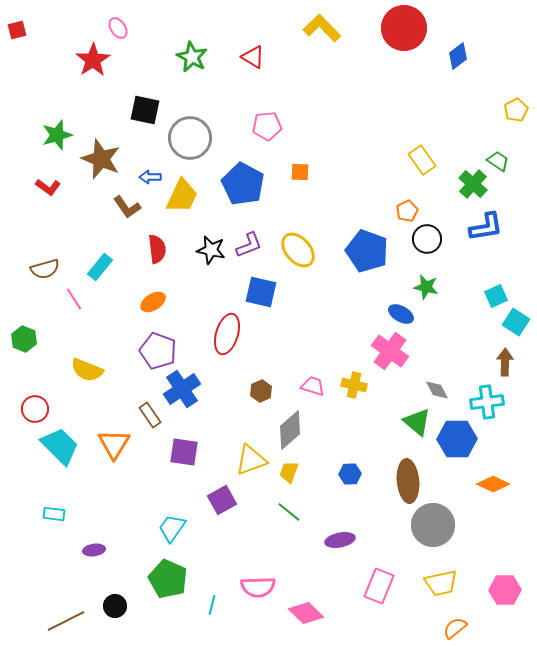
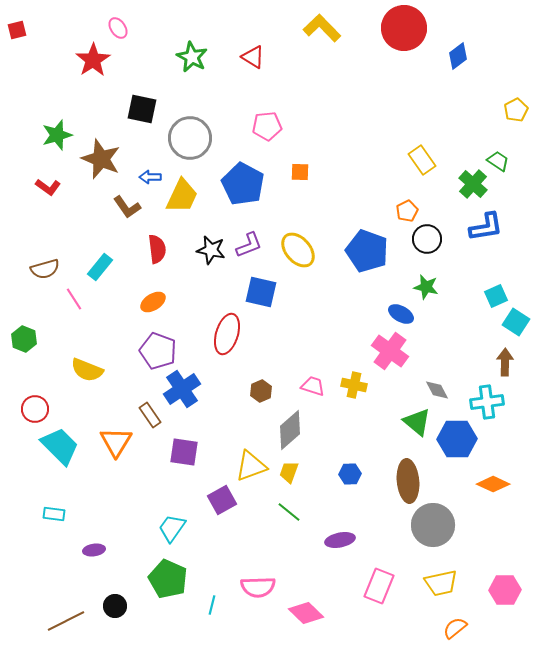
black square at (145, 110): moved 3 px left, 1 px up
orange triangle at (114, 444): moved 2 px right, 2 px up
yellow triangle at (251, 460): moved 6 px down
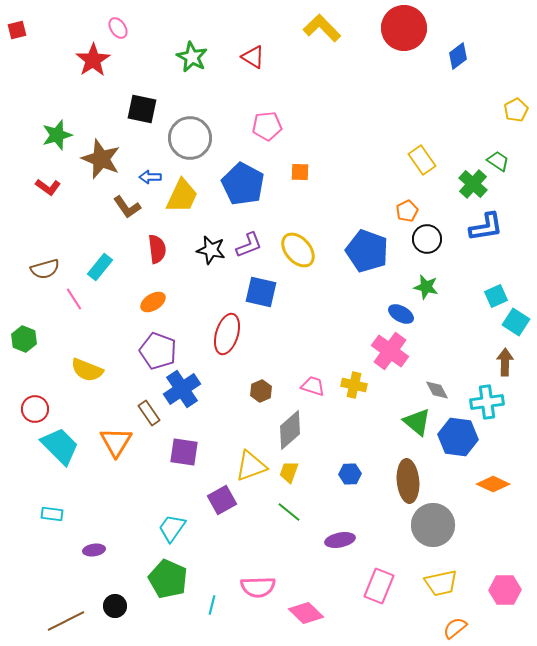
brown rectangle at (150, 415): moved 1 px left, 2 px up
blue hexagon at (457, 439): moved 1 px right, 2 px up; rotated 9 degrees clockwise
cyan rectangle at (54, 514): moved 2 px left
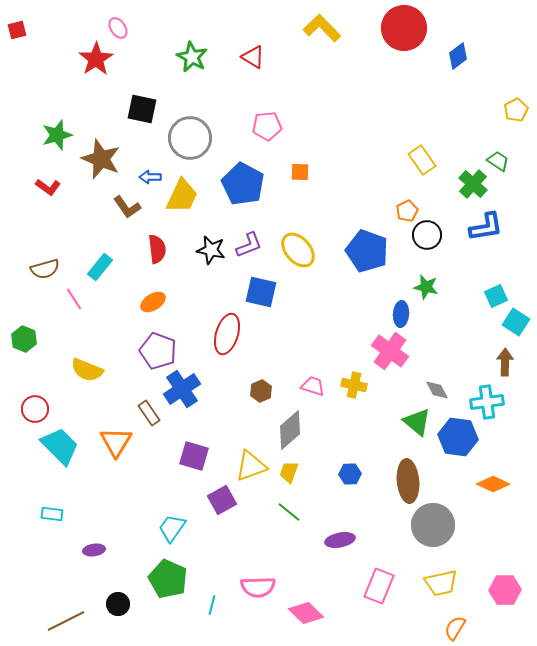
red star at (93, 60): moved 3 px right, 1 px up
black circle at (427, 239): moved 4 px up
blue ellipse at (401, 314): rotated 65 degrees clockwise
purple square at (184, 452): moved 10 px right, 4 px down; rotated 8 degrees clockwise
black circle at (115, 606): moved 3 px right, 2 px up
orange semicircle at (455, 628): rotated 20 degrees counterclockwise
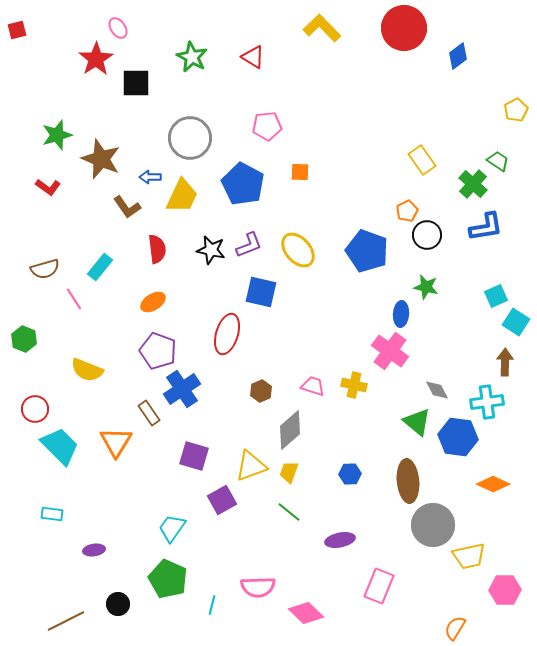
black square at (142, 109): moved 6 px left, 26 px up; rotated 12 degrees counterclockwise
yellow trapezoid at (441, 583): moved 28 px right, 27 px up
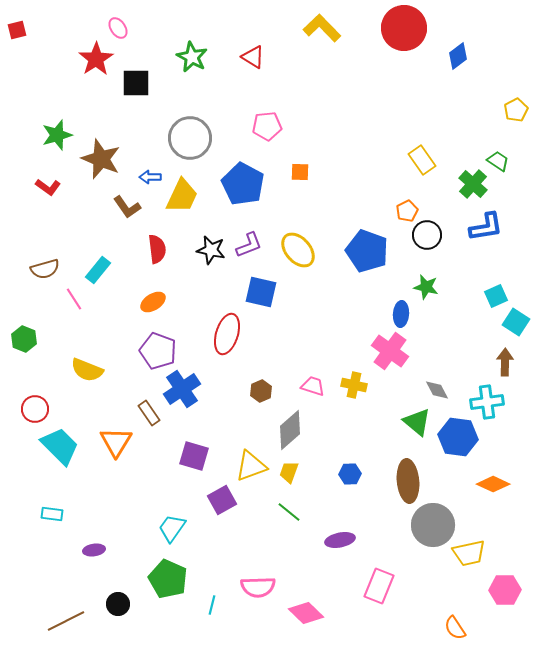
cyan rectangle at (100, 267): moved 2 px left, 3 px down
yellow trapezoid at (469, 556): moved 3 px up
orange semicircle at (455, 628): rotated 65 degrees counterclockwise
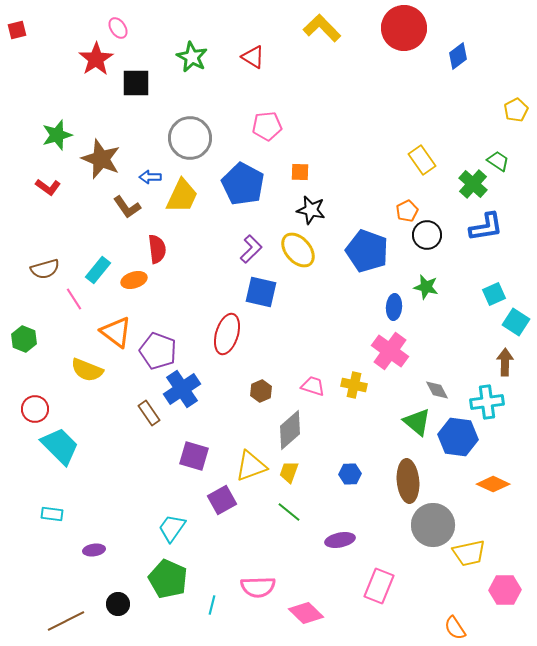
purple L-shape at (249, 245): moved 2 px right, 4 px down; rotated 24 degrees counterclockwise
black star at (211, 250): moved 100 px right, 40 px up
cyan square at (496, 296): moved 2 px left, 2 px up
orange ellipse at (153, 302): moved 19 px left, 22 px up; rotated 15 degrees clockwise
blue ellipse at (401, 314): moved 7 px left, 7 px up
orange triangle at (116, 442): moved 110 px up; rotated 24 degrees counterclockwise
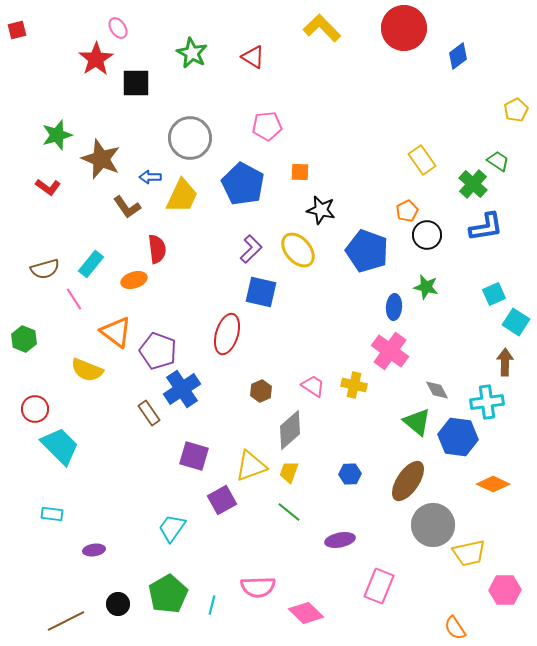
green star at (192, 57): moved 4 px up
black star at (311, 210): moved 10 px right
cyan rectangle at (98, 270): moved 7 px left, 6 px up
pink trapezoid at (313, 386): rotated 15 degrees clockwise
brown ellipse at (408, 481): rotated 39 degrees clockwise
green pentagon at (168, 579): moved 15 px down; rotated 18 degrees clockwise
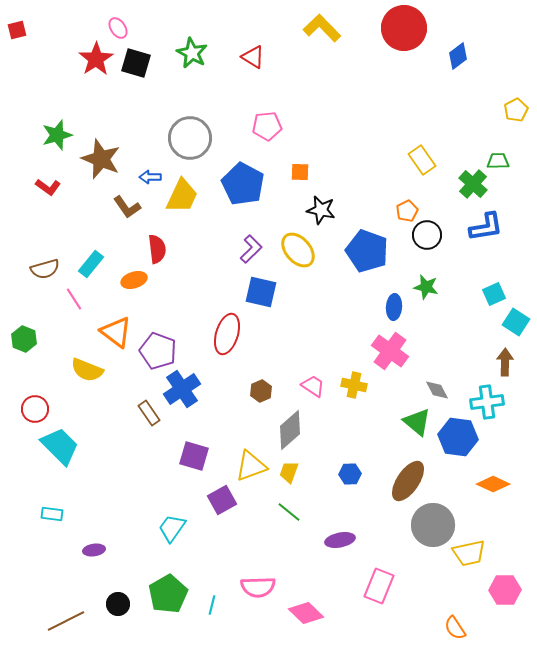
black square at (136, 83): moved 20 px up; rotated 16 degrees clockwise
green trapezoid at (498, 161): rotated 35 degrees counterclockwise
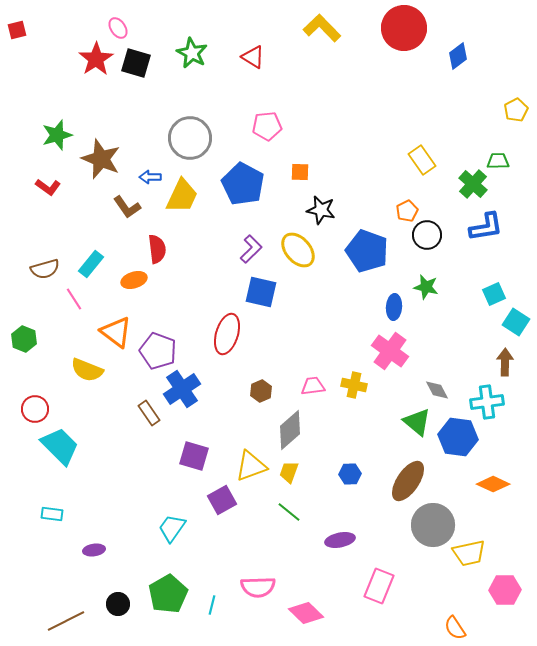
pink trapezoid at (313, 386): rotated 40 degrees counterclockwise
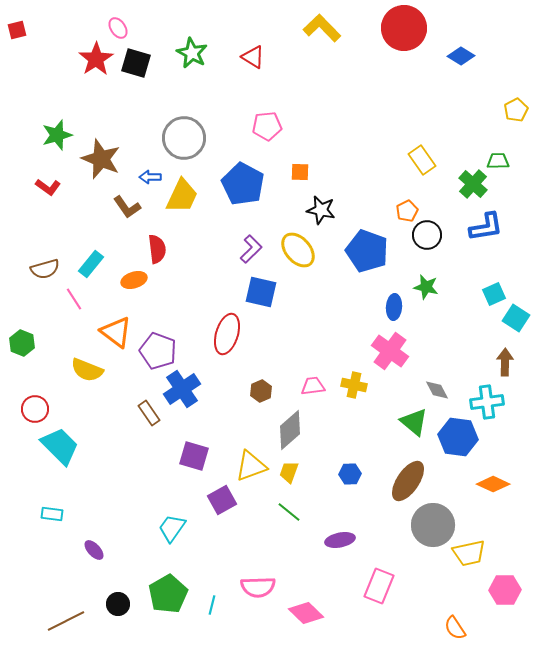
blue diamond at (458, 56): moved 3 px right; rotated 68 degrees clockwise
gray circle at (190, 138): moved 6 px left
cyan square at (516, 322): moved 4 px up
green hexagon at (24, 339): moved 2 px left, 4 px down
green triangle at (417, 422): moved 3 px left
purple ellipse at (94, 550): rotated 55 degrees clockwise
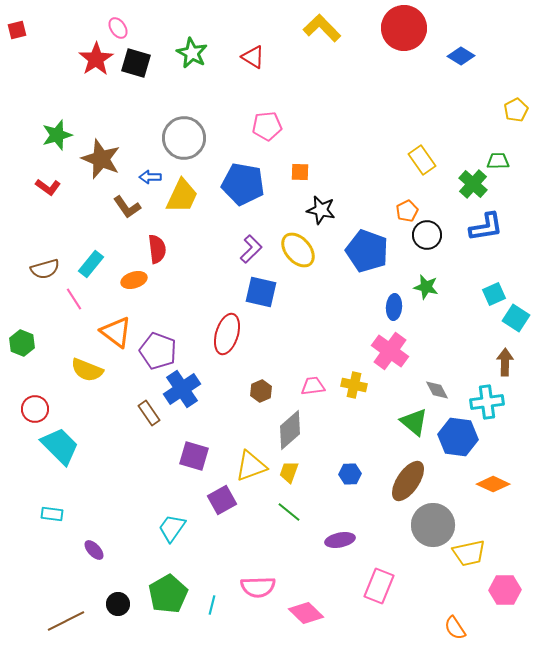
blue pentagon at (243, 184): rotated 18 degrees counterclockwise
